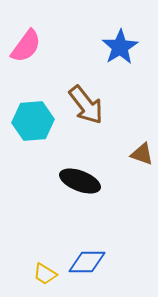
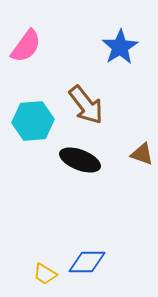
black ellipse: moved 21 px up
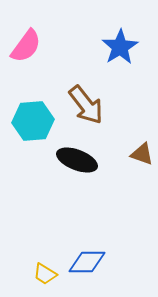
black ellipse: moved 3 px left
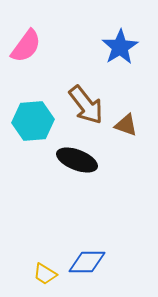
brown triangle: moved 16 px left, 29 px up
